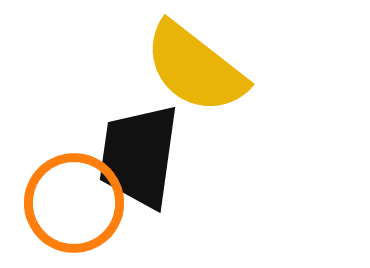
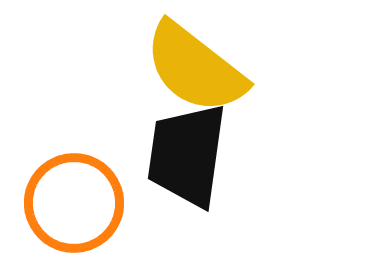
black trapezoid: moved 48 px right, 1 px up
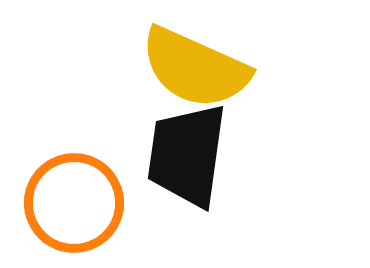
yellow semicircle: rotated 14 degrees counterclockwise
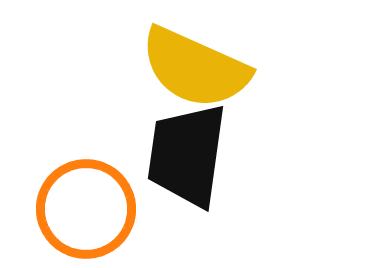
orange circle: moved 12 px right, 6 px down
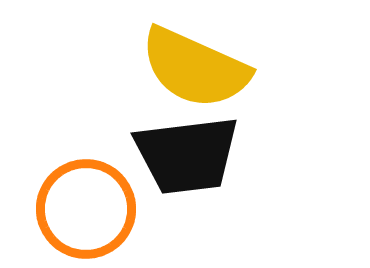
black trapezoid: rotated 105 degrees counterclockwise
